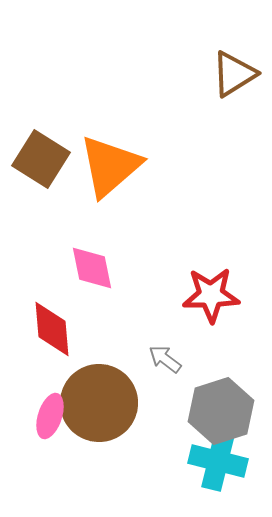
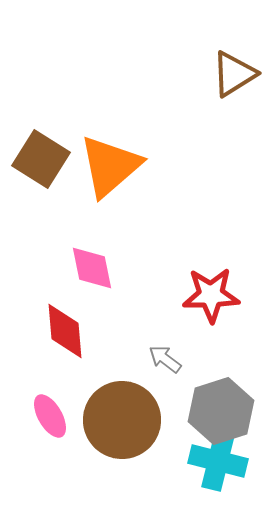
red diamond: moved 13 px right, 2 px down
brown circle: moved 23 px right, 17 px down
pink ellipse: rotated 48 degrees counterclockwise
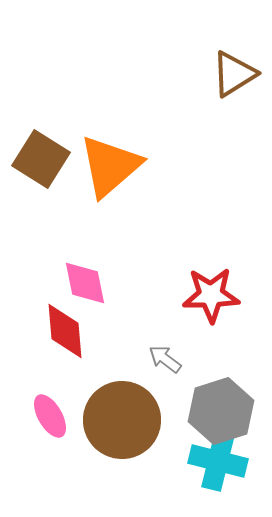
pink diamond: moved 7 px left, 15 px down
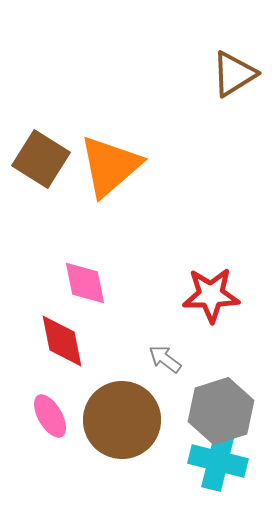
red diamond: moved 3 px left, 10 px down; rotated 6 degrees counterclockwise
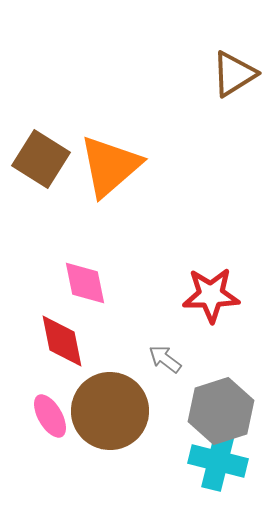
brown circle: moved 12 px left, 9 px up
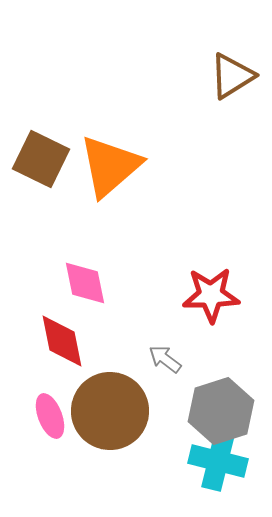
brown triangle: moved 2 px left, 2 px down
brown square: rotated 6 degrees counterclockwise
pink ellipse: rotated 9 degrees clockwise
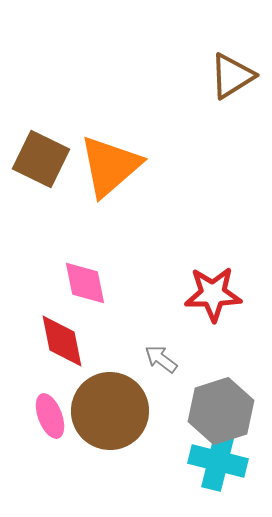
red star: moved 2 px right, 1 px up
gray arrow: moved 4 px left
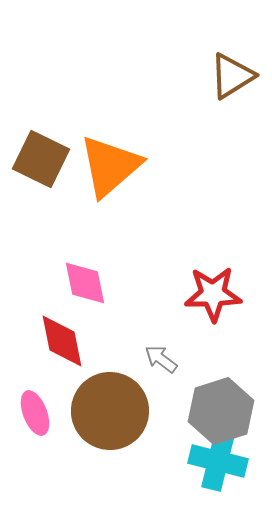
pink ellipse: moved 15 px left, 3 px up
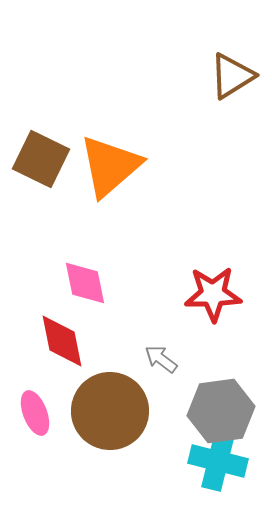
gray hexagon: rotated 10 degrees clockwise
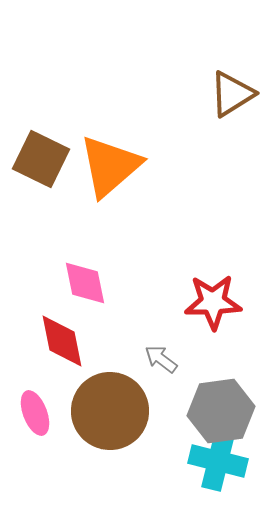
brown triangle: moved 18 px down
red star: moved 8 px down
